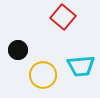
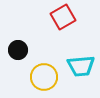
red square: rotated 20 degrees clockwise
yellow circle: moved 1 px right, 2 px down
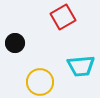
black circle: moved 3 px left, 7 px up
yellow circle: moved 4 px left, 5 px down
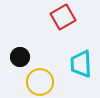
black circle: moved 5 px right, 14 px down
cyan trapezoid: moved 2 px up; rotated 92 degrees clockwise
